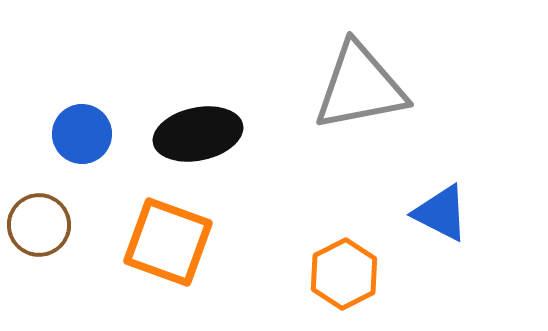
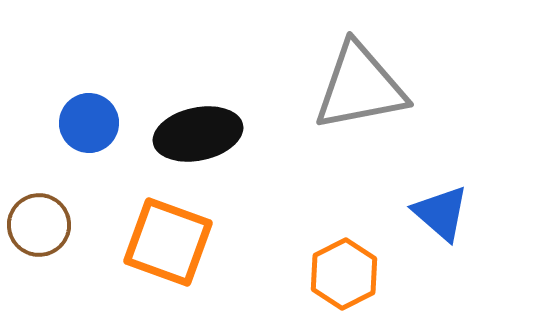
blue circle: moved 7 px right, 11 px up
blue triangle: rotated 14 degrees clockwise
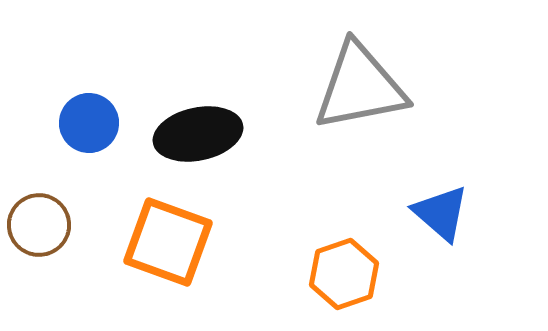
orange hexagon: rotated 8 degrees clockwise
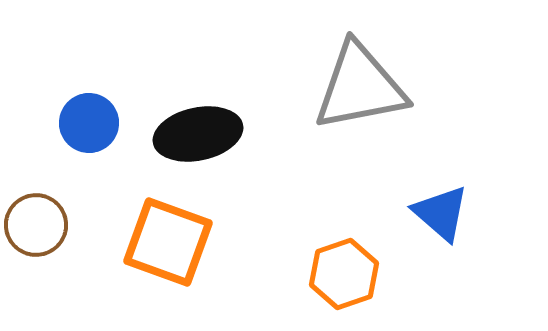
brown circle: moved 3 px left
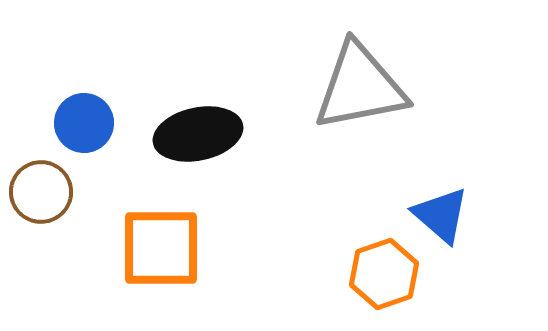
blue circle: moved 5 px left
blue triangle: moved 2 px down
brown circle: moved 5 px right, 33 px up
orange square: moved 7 px left, 6 px down; rotated 20 degrees counterclockwise
orange hexagon: moved 40 px right
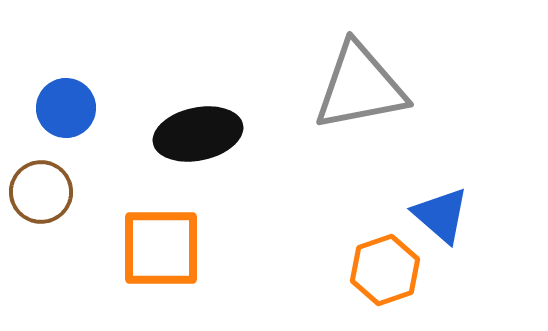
blue circle: moved 18 px left, 15 px up
orange hexagon: moved 1 px right, 4 px up
